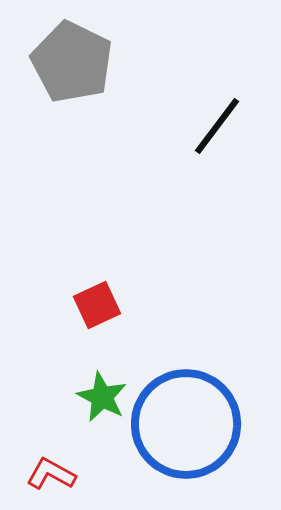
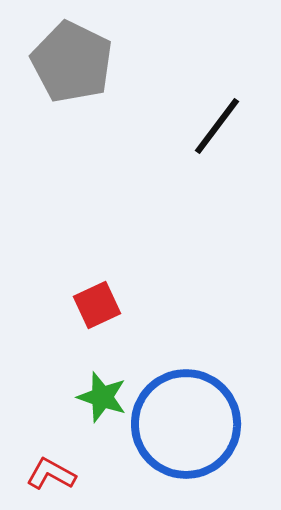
green star: rotated 9 degrees counterclockwise
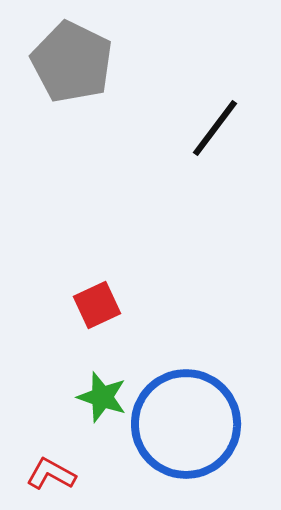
black line: moved 2 px left, 2 px down
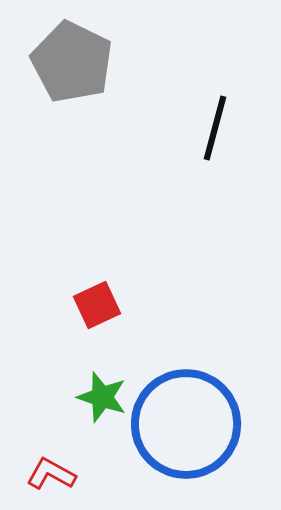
black line: rotated 22 degrees counterclockwise
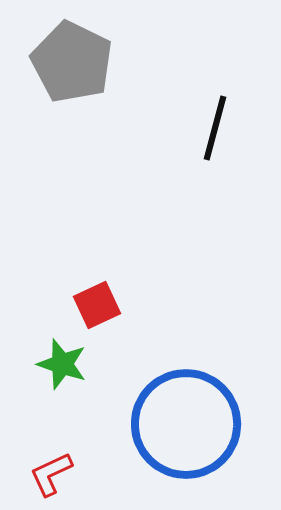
green star: moved 40 px left, 33 px up
red L-shape: rotated 54 degrees counterclockwise
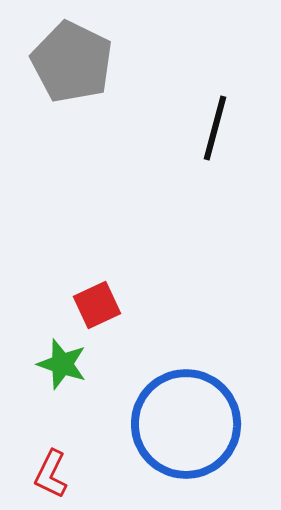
red L-shape: rotated 39 degrees counterclockwise
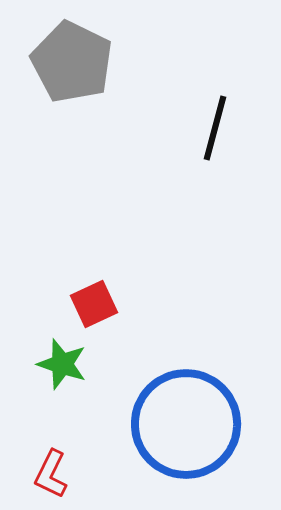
red square: moved 3 px left, 1 px up
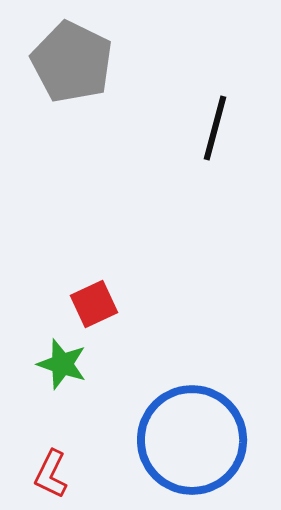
blue circle: moved 6 px right, 16 px down
